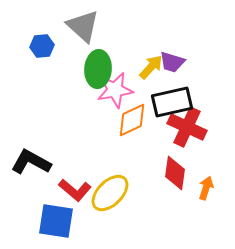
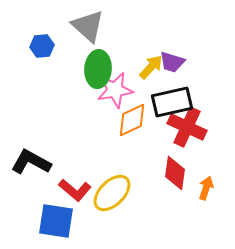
gray triangle: moved 5 px right
yellow ellipse: moved 2 px right
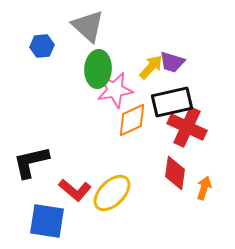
black L-shape: rotated 42 degrees counterclockwise
orange arrow: moved 2 px left
blue square: moved 9 px left
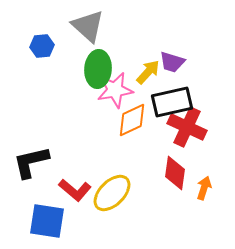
yellow arrow: moved 3 px left, 5 px down
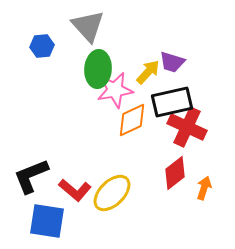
gray triangle: rotated 6 degrees clockwise
black L-shape: moved 14 px down; rotated 9 degrees counterclockwise
red diamond: rotated 44 degrees clockwise
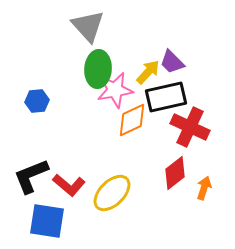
blue hexagon: moved 5 px left, 55 px down
purple trapezoid: rotated 28 degrees clockwise
black rectangle: moved 6 px left, 5 px up
red cross: moved 3 px right
red L-shape: moved 6 px left, 5 px up
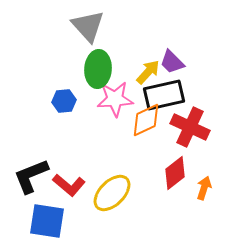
pink star: moved 9 px down; rotated 6 degrees clockwise
black rectangle: moved 2 px left, 2 px up
blue hexagon: moved 27 px right
orange diamond: moved 14 px right
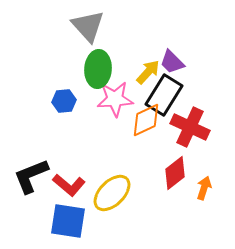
black rectangle: rotated 45 degrees counterclockwise
blue square: moved 21 px right
